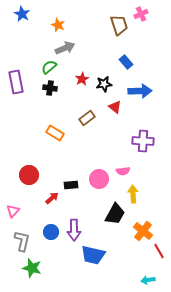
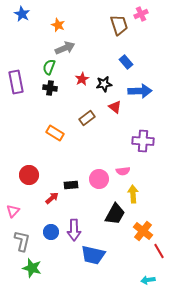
green semicircle: rotated 28 degrees counterclockwise
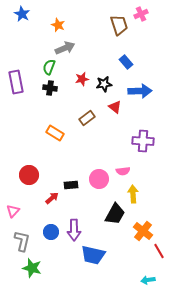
red star: rotated 16 degrees clockwise
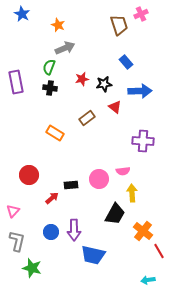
yellow arrow: moved 1 px left, 1 px up
gray L-shape: moved 5 px left
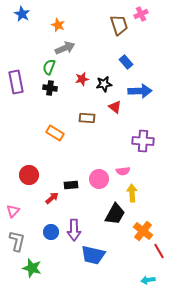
brown rectangle: rotated 42 degrees clockwise
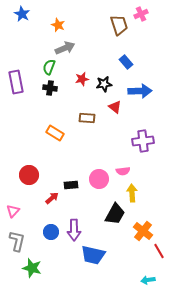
purple cross: rotated 10 degrees counterclockwise
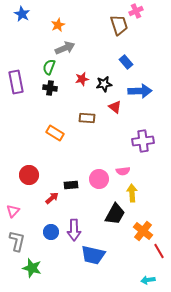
pink cross: moved 5 px left, 3 px up
orange star: rotated 24 degrees clockwise
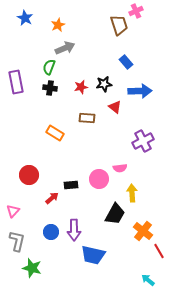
blue star: moved 3 px right, 4 px down
red star: moved 1 px left, 8 px down
purple cross: rotated 20 degrees counterclockwise
pink semicircle: moved 3 px left, 3 px up
cyan arrow: rotated 48 degrees clockwise
